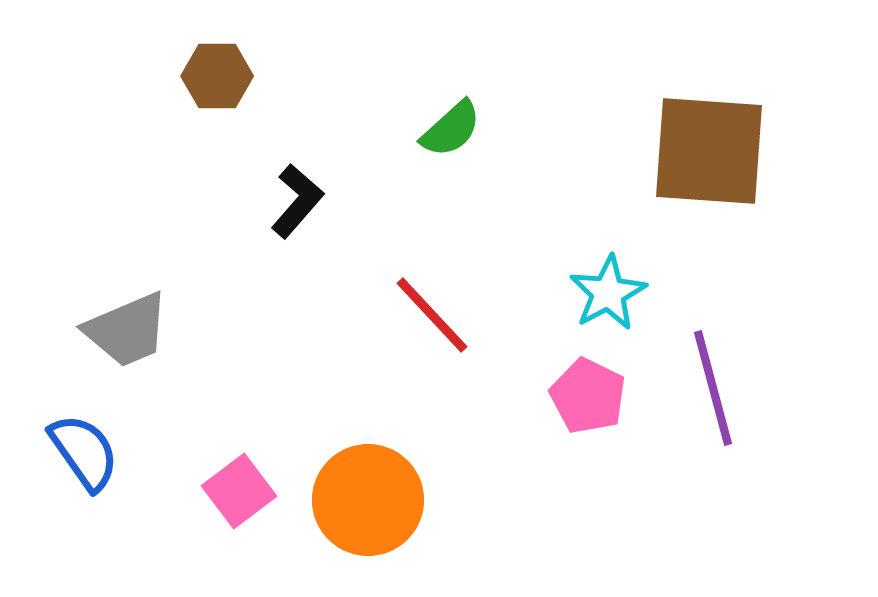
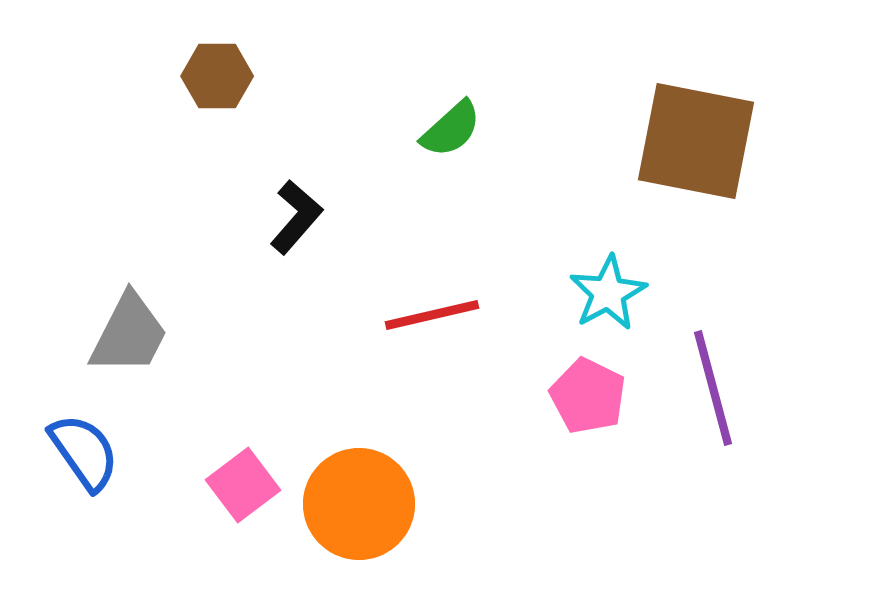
brown square: moved 13 px left, 10 px up; rotated 7 degrees clockwise
black L-shape: moved 1 px left, 16 px down
red line: rotated 60 degrees counterclockwise
gray trapezoid: moved 2 px right, 4 px down; rotated 40 degrees counterclockwise
pink square: moved 4 px right, 6 px up
orange circle: moved 9 px left, 4 px down
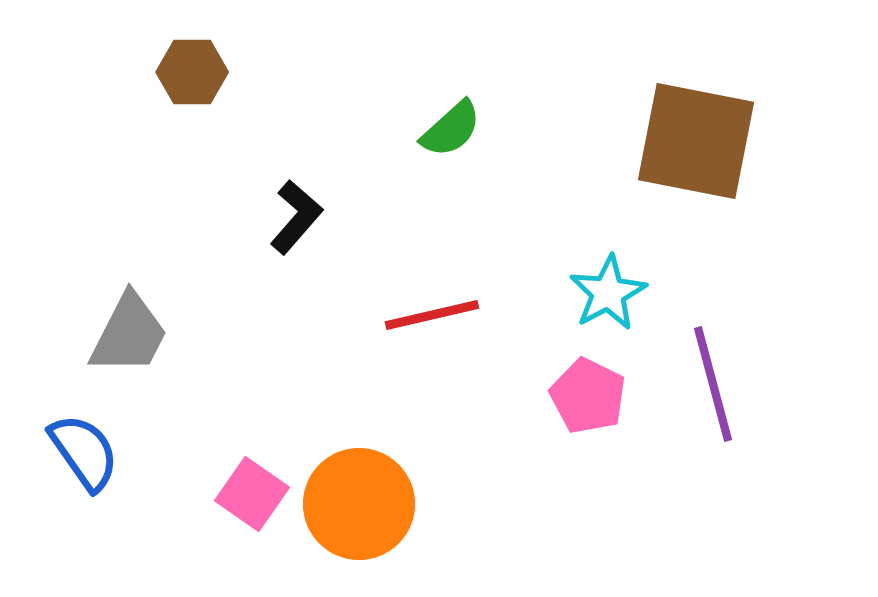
brown hexagon: moved 25 px left, 4 px up
purple line: moved 4 px up
pink square: moved 9 px right, 9 px down; rotated 18 degrees counterclockwise
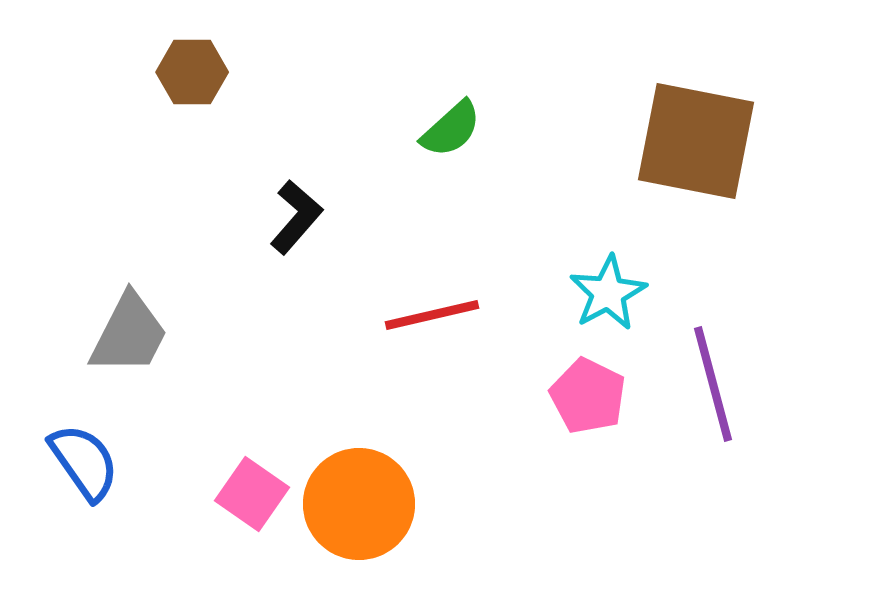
blue semicircle: moved 10 px down
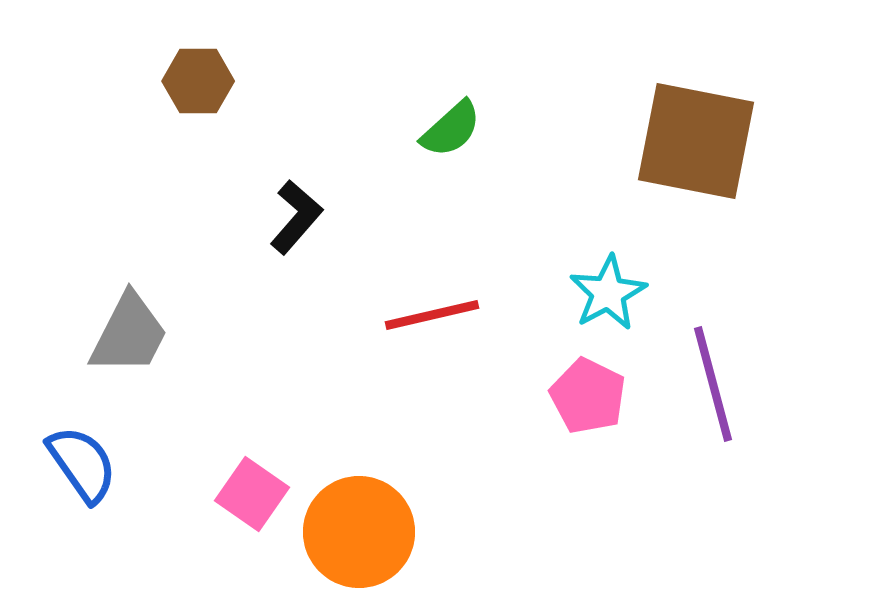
brown hexagon: moved 6 px right, 9 px down
blue semicircle: moved 2 px left, 2 px down
orange circle: moved 28 px down
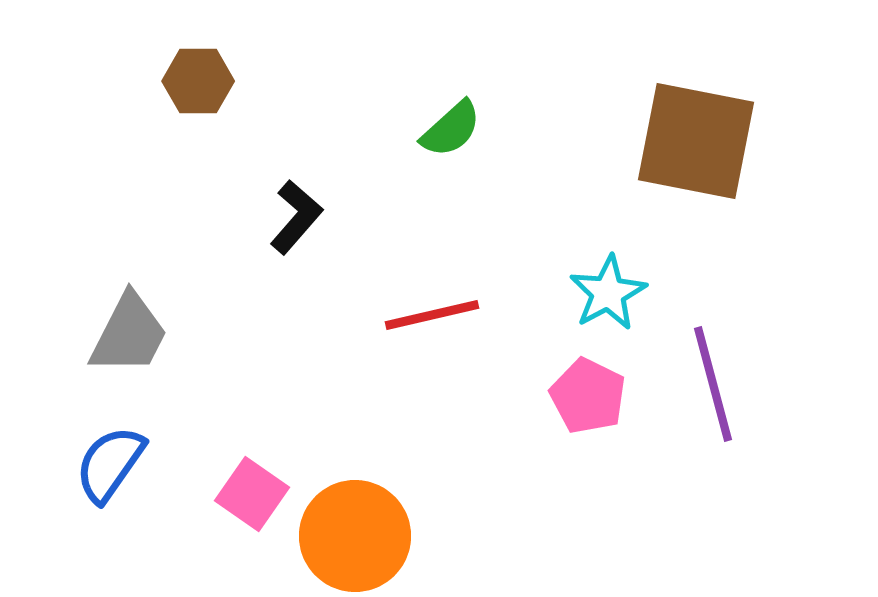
blue semicircle: moved 28 px right; rotated 110 degrees counterclockwise
orange circle: moved 4 px left, 4 px down
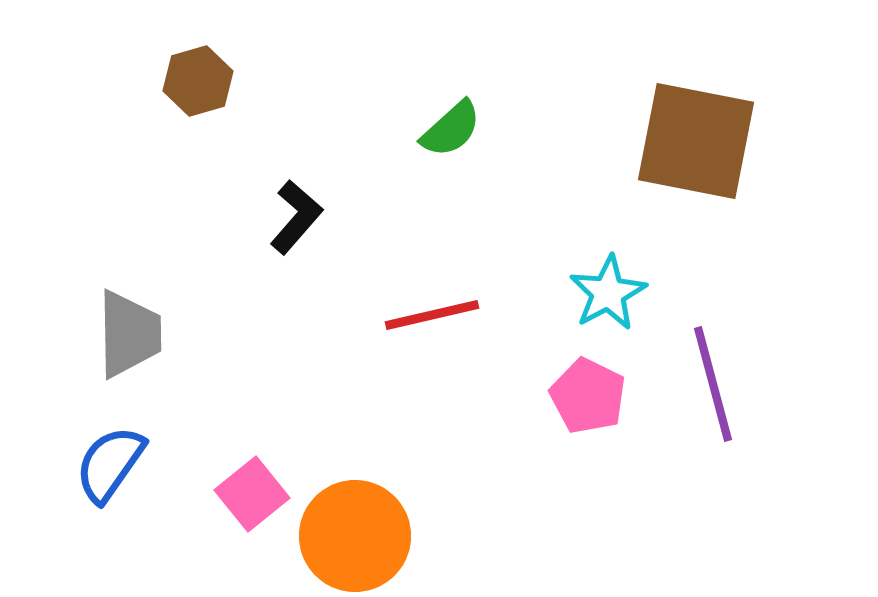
brown hexagon: rotated 16 degrees counterclockwise
gray trapezoid: rotated 28 degrees counterclockwise
pink square: rotated 16 degrees clockwise
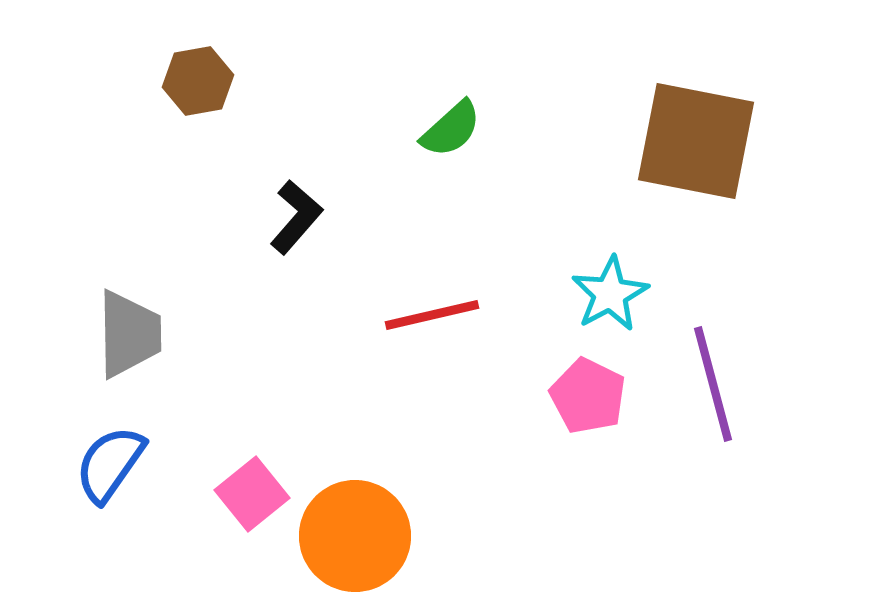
brown hexagon: rotated 6 degrees clockwise
cyan star: moved 2 px right, 1 px down
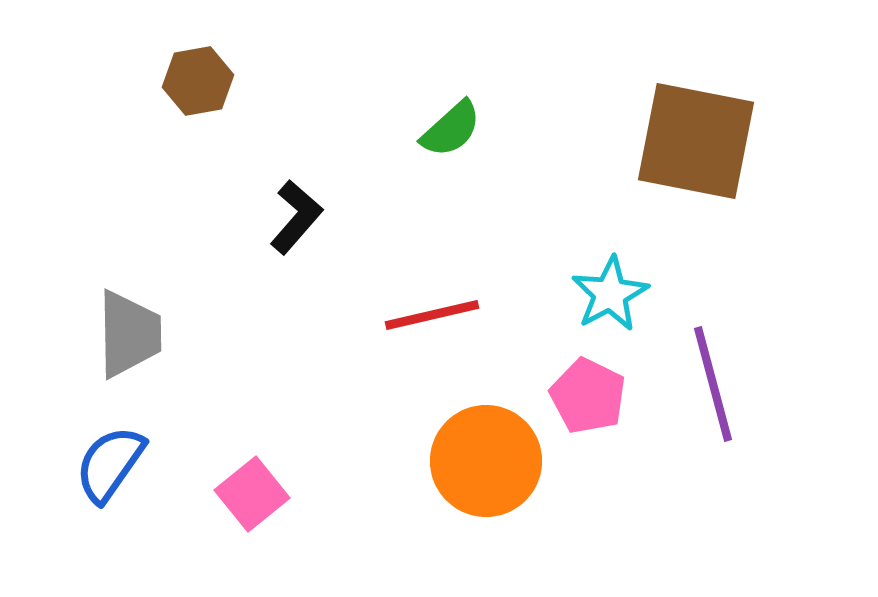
orange circle: moved 131 px right, 75 px up
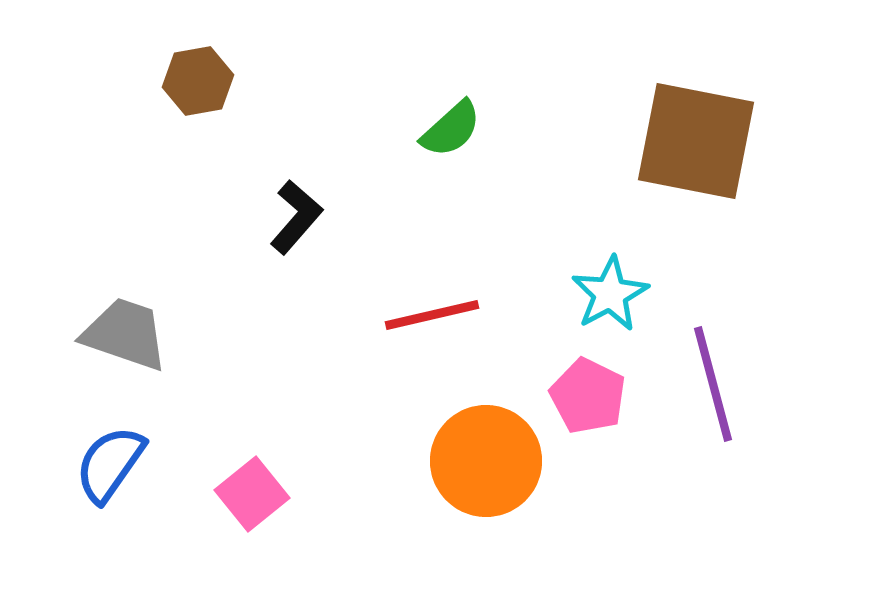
gray trapezoid: moved 4 px left; rotated 70 degrees counterclockwise
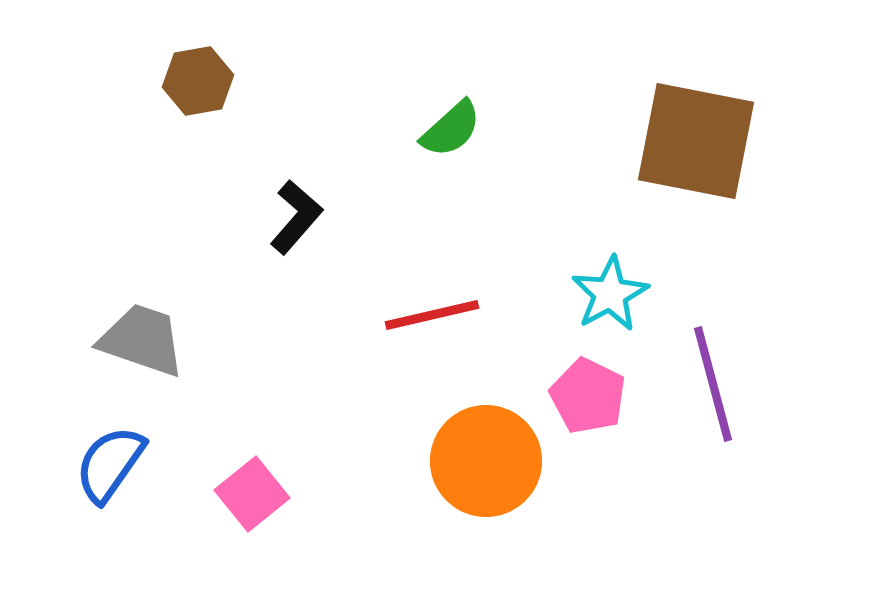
gray trapezoid: moved 17 px right, 6 px down
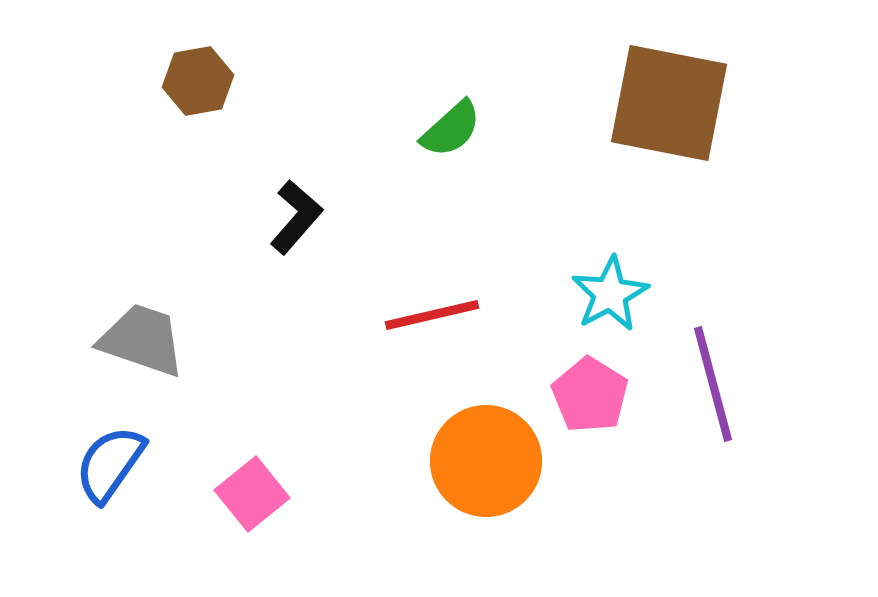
brown square: moved 27 px left, 38 px up
pink pentagon: moved 2 px right, 1 px up; rotated 6 degrees clockwise
